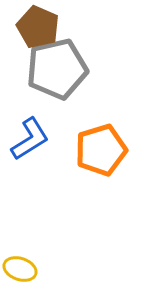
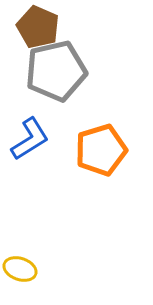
gray pentagon: moved 1 px left, 2 px down
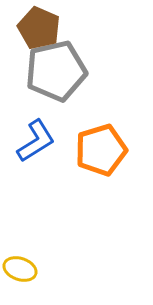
brown pentagon: moved 1 px right, 1 px down
blue L-shape: moved 6 px right, 2 px down
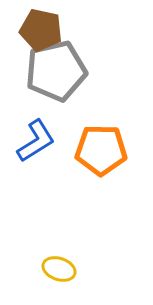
brown pentagon: moved 2 px right, 2 px down; rotated 12 degrees counterclockwise
orange pentagon: rotated 18 degrees clockwise
yellow ellipse: moved 39 px right
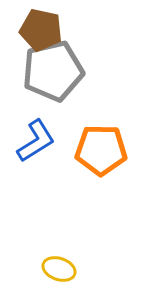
gray pentagon: moved 3 px left
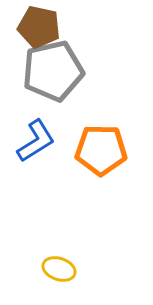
brown pentagon: moved 2 px left, 3 px up
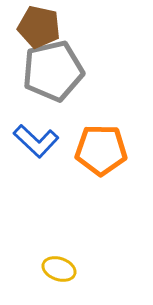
blue L-shape: rotated 75 degrees clockwise
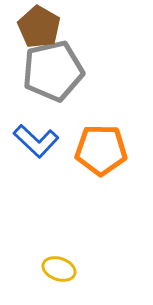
brown pentagon: rotated 18 degrees clockwise
